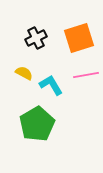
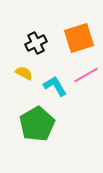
black cross: moved 5 px down
pink line: rotated 20 degrees counterclockwise
cyan L-shape: moved 4 px right, 1 px down
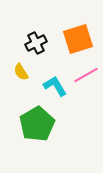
orange square: moved 1 px left, 1 px down
yellow semicircle: moved 3 px left, 1 px up; rotated 150 degrees counterclockwise
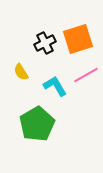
black cross: moved 9 px right
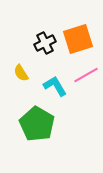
yellow semicircle: moved 1 px down
green pentagon: rotated 12 degrees counterclockwise
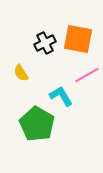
orange square: rotated 28 degrees clockwise
pink line: moved 1 px right
cyan L-shape: moved 6 px right, 10 px down
